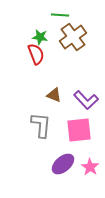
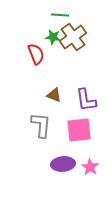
green star: moved 13 px right
purple L-shape: rotated 35 degrees clockwise
purple ellipse: rotated 35 degrees clockwise
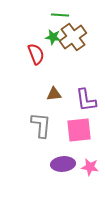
brown triangle: moved 1 px up; rotated 28 degrees counterclockwise
pink star: rotated 24 degrees counterclockwise
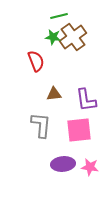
green line: moved 1 px left, 1 px down; rotated 18 degrees counterclockwise
red semicircle: moved 7 px down
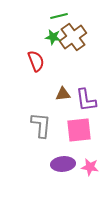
brown triangle: moved 9 px right
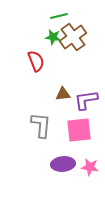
purple L-shape: rotated 90 degrees clockwise
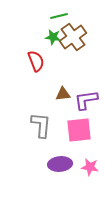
purple ellipse: moved 3 px left
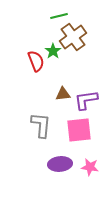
green star: moved 14 px down; rotated 28 degrees clockwise
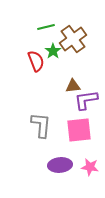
green line: moved 13 px left, 11 px down
brown cross: moved 2 px down
brown triangle: moved 10 px right, 8 px up
purple ellipse: moved 1 px down
